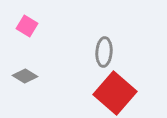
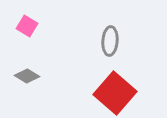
gray ellipse: moved 6 px right, 11 px up
gray diamond: moved 2 px right
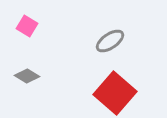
gray ellipse: rotated 52 degrees clockwise
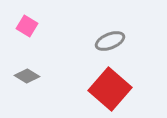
gray ellipse: rotated 12 degrees clockwise
red square: moved 5 px left, 4 px up
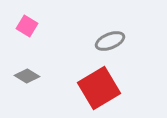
red square: moved 11 px left, 1 px up; rotated 18 degrees clockwise
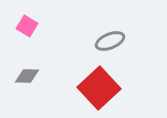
gray diamond: rotated 30 degrees counterclockwise
red square: rotated 12 degrees counterclockwise
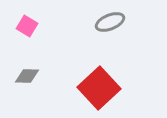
gray ellipse: moved 19 px up
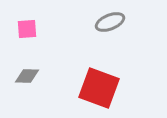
pink square: moved 3 px down; rotated 35 degrees counterclockwise
red square: rotated 27 degrees counterclockwise
